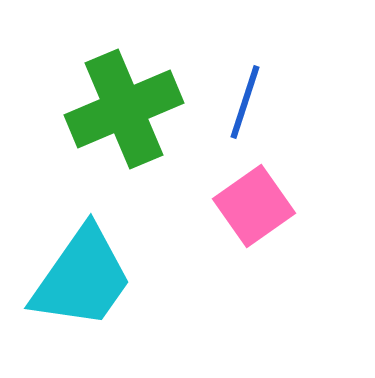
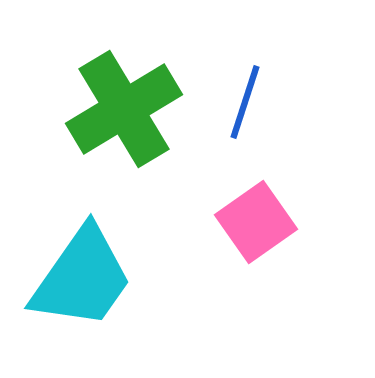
green cross: rotated 8 degrees counterclockwise
pink square: moved 2 px right, 16 px down
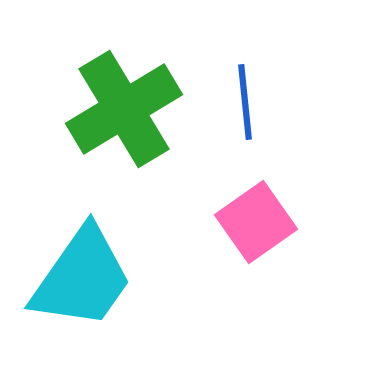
blue line: rotated 24 degrees counterclockwise
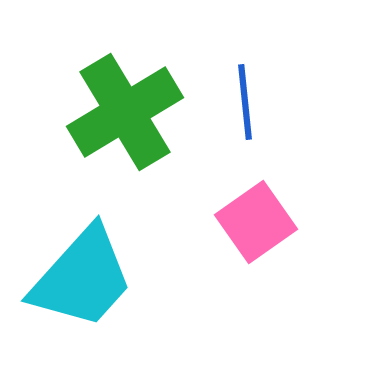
green cross: moved 1 px right, 3 px down
cyan trapezoid: rotated 7 degrees clockwise
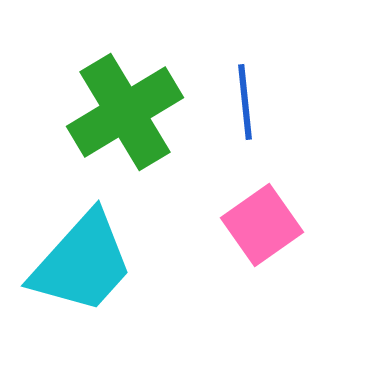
pink square: moved 6 px right, 3 px down
cyan trapezoid: moved 15 px up
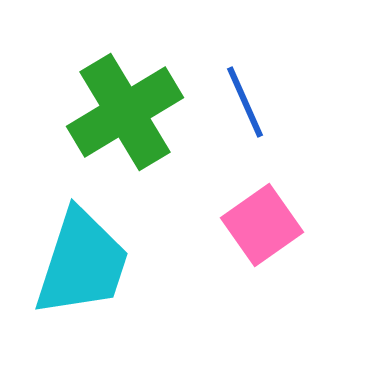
blue line: rotated 18 degrees counterclockwise
cyan trapezoid: rotated 24 degrees counterclockwise
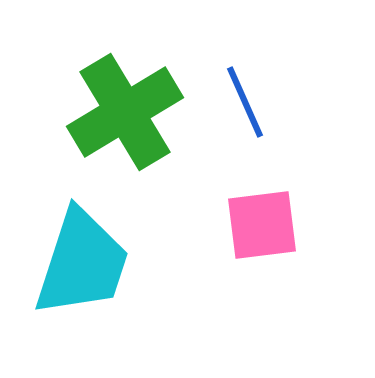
pink square: rotated 28 degrees clockwise
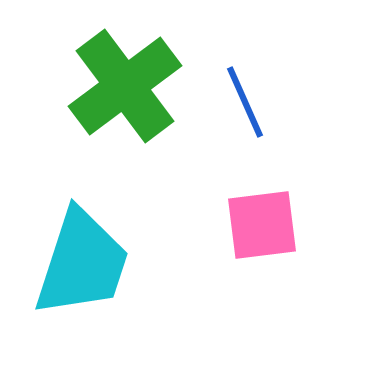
green cross: moved 26 px up; rotated 6 degrees counterclockwise
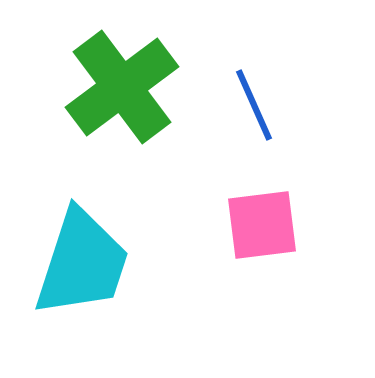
green cross: moved 3 px left, 1 px down
blue line: moved 9 px right, 3 px down
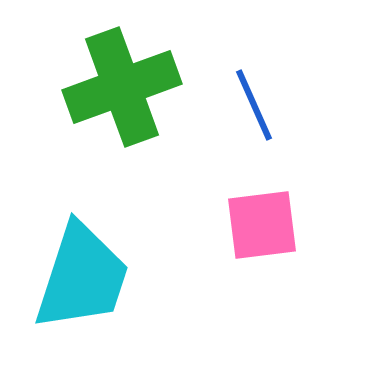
green cross: rotated 17 degrees clockwise
cyan trapezoid: moved 14 px down
